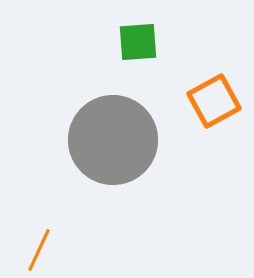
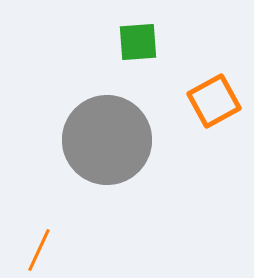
gray circle: moved 6 px left
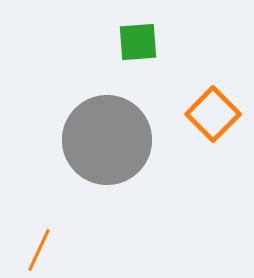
orange square: moved 1 px left, 13 px down; rotated 16 degrees counterclockwise
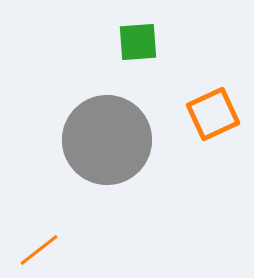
orange square: rotated 20 degrees clockwise
orange line: rotated 27 degrees clockwise
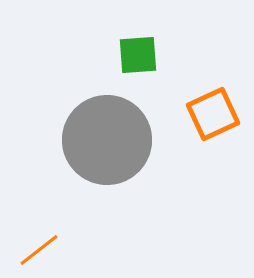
green square: moved 13 px down
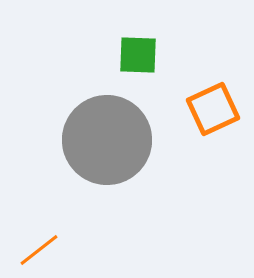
green square: rotated 6 degrees clockwise
orange square: moved 5 px up
